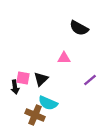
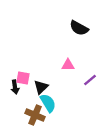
pink triangle: moved 4 px right, 7 px down
black triangle: moved 8 px down
cyan semicircle: rotated 144 degrees counterclockwise
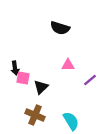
black semicircle: moved 19 px left; rotated 12 degrees counterclockwise
black arrow: moved 19 px up
cyan semicircle: moved 23 px right, 18 px down
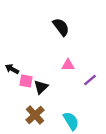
black semicircle: moved 1 px right, 1 px up; rotated 144 degrees counterclockwise
black arrow: moved 3 px left, 1 px down; rotated 128 degrees clockwise
pink square: moved 3 px right, 3 px down
brown cross: rotated 24 degrees clockwise
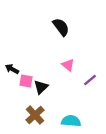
pink triangle: rotated 40 degrees clockwise
cyan semicircle: rotated 54 degrees counterclockwise
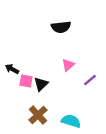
black semicircle: rotated 120 degrees clockwise
pink triangle: rotated 40 degrees clockwise
black triangle: moved 3 px up
brown cross: moved 3 px right
cyan semicircle: rotated 12 degrees clockwise
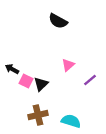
black semicircle: moved 3 px left, 6 px up; rotated 36 degrees clockwise
pink square: rotated 16 degrees clockwise
brown cross: rotated 30 degrees clockwise
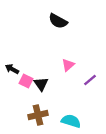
black triangle: rotated 21 degrees counterclockwise
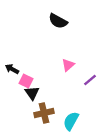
black triangle: moved 9 px left, 9 px down
brown cross: moved 6 px right, 2 px up
cyan semicircle: rotated 78 degrees counterclockwise
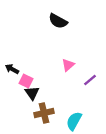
cyan semicircle: moved 3 px right
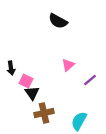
black arrow: moved 1 px left, 1 px up; rotated 128 degrees counterclockwise
cyan semicircle: moved 5 px right
